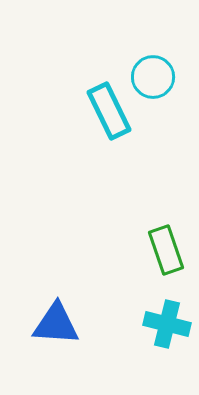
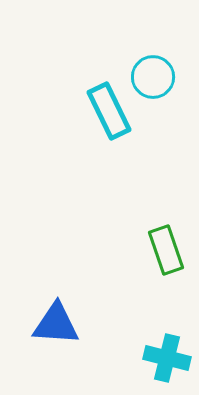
cyan cross: moved 34 px down
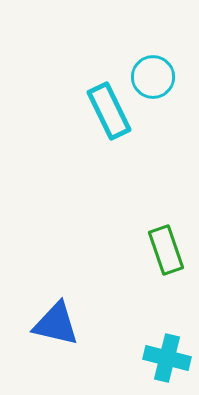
blue triangle: rotated 9 degrees clockwise
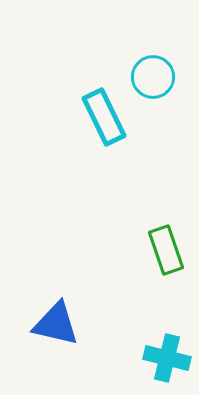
cyan rectangle: moved 5 px left, 6 px down
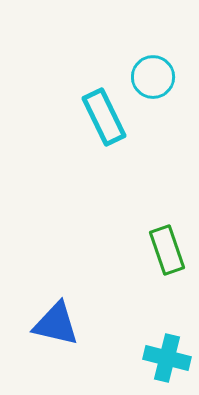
green rectangle: moved 1 px right
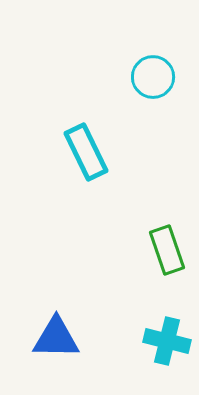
cyan rectangle: moved 18 px left, 35 px down
blue triangle: moved 14 px down; rotated 12 degrees counterclockwise
cyan cross: moved 17 px up
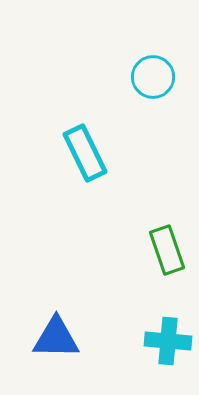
cyan rectangle: moved 1 px left, 1 px down
cyan cross: moved 1 px right; rotated 9 degrees counterclockwise
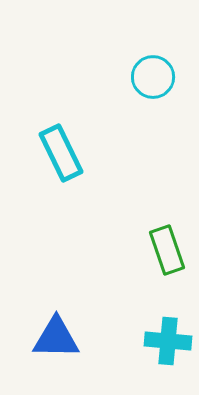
cyan rectangle: moved 24 px left
